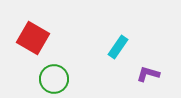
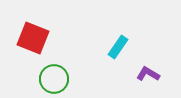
red square: rotated 8 degrees counterclockwise
purple L-shape: rotated 15 degrees clockwise
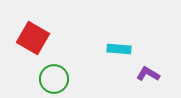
red square: rotated 8 degrees clockwise
cyan rectangle: moved 1 px right, 2 px down; rotated 60 degrees clockwise
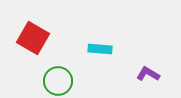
cyan rectangle: moved 19 px left
green circle: moved 4 px right, 2 px down
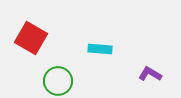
red square: moved 2 px left
purple L-shape: moved 2 px right
